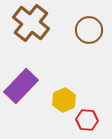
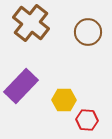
brown circle: moved 1 px left, 2 px down
yellow hexagon: rotated 25 degrees clockwise
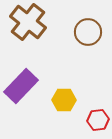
brown cross: moved 3 px left, 1 px up
red hexagon: moved 11 px right; rotated 10 degrees counterclockwise
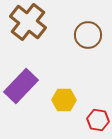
brown circle: moved 3 px down
red hexagon: rotated 15 degrees clockwise
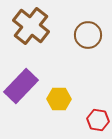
brown cross: moved 3 px right, 4 px down
yellow hexagon: moved 5 px left, 1 px up
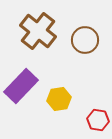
brown cross: moved 7 px right, 5 px down
brown circle: moved 3 px left, 5 px down
yellow hexagon: rotated 10 degrees counterclockwise
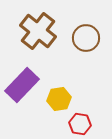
brown circle: moved 1 px right, 2 px up
purple rectangle: moved 1 px right, 1 px up
red hexagon: moved 18 px left, 4 px down
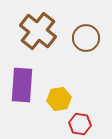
purple rectangle: rotated 40 degrees counterclockwise
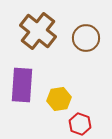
red hexagon: rotated 10 degrees clockwise
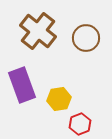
purple rectangle: rotated 24 degrees counterclockwise
red hexagon: rotated 20 degrees clockwise
